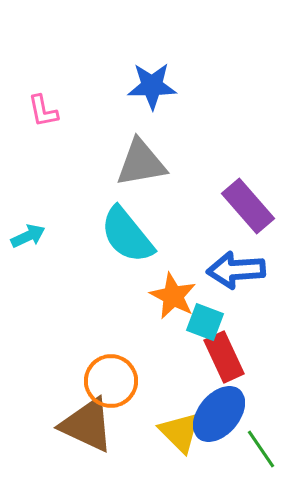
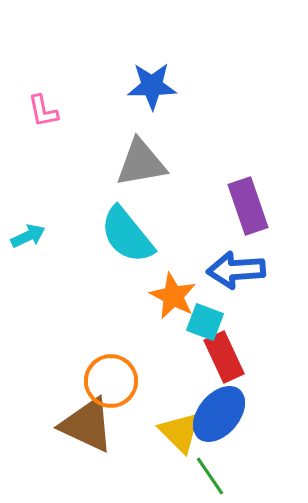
purple rectangle: rotated 22 degrees clockwise
green line: moved 51 px left, 27 px down
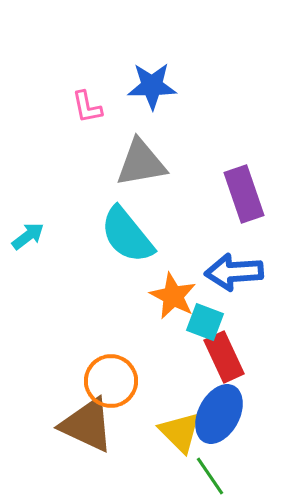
pink L-shape: moved 44 px right, 4 px up
purple rectangle: moved 4 px left, 12 px up
cyan arrow: rotated 12 degrees counterclockwise
blue arrow: moved 2 px left, 2 px down
blue ellipse: rotated 12 degrees counterclockwise
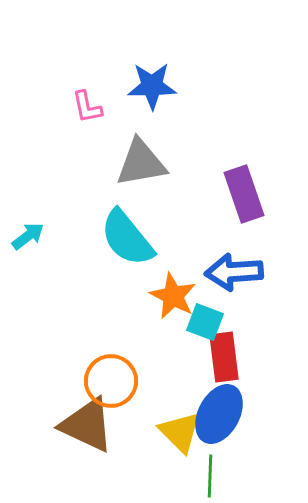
cyan semicircle: moved 3 px down
red rectangle: rotated 18 degrees clockwise
green line: rotated 36 degrees clockwise
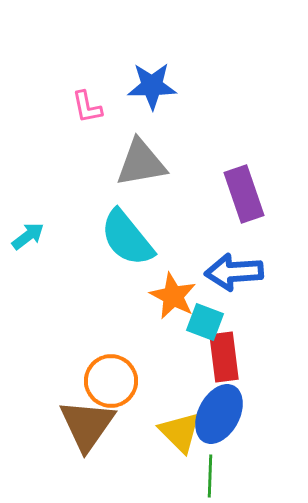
brown triangle: rotated 40 degrees clockwise
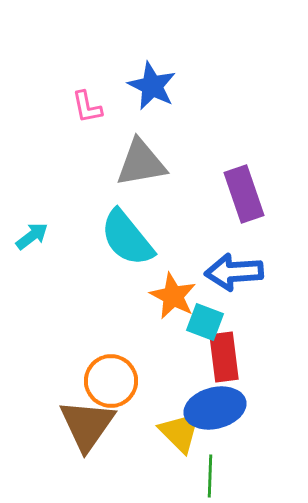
blue star: rotated 27 degrees clockwise
cyan arrow: moved 4 px right
blue ellipse: moved 4 px left, 6 px up; rotated 48 degrees clockwise
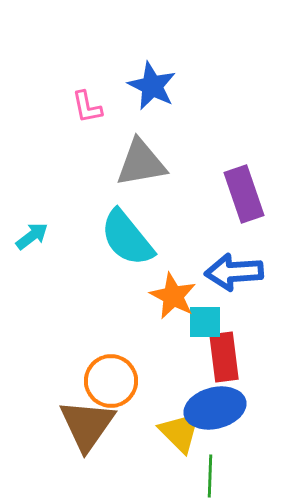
cyan square: rotated 21 degrees counterclockwise
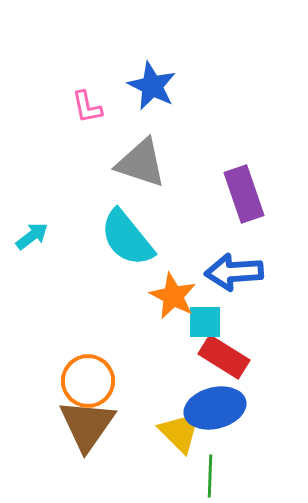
gray triangle: rotated 28 degrees clockwise
red rectangle: rotated 51 degrees counterclockwise
orange circle: moved 23 px left
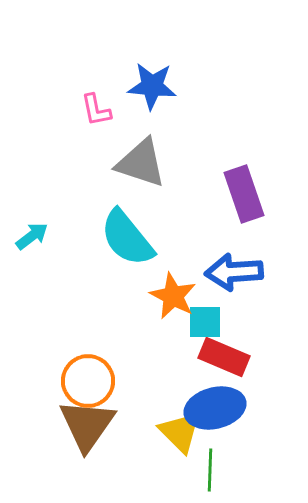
blue star: rotated 21 degrees counterclockwise
pink L-shape: moved 9 px right, 3 px down
red rectangle: rotated 9 degrees counterclockwise
green line: moved 6 px up
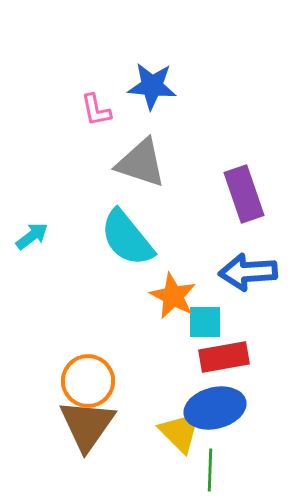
blue arrow: moved 14 px right
red rectangle: rotated 33 degrees counterclockwise
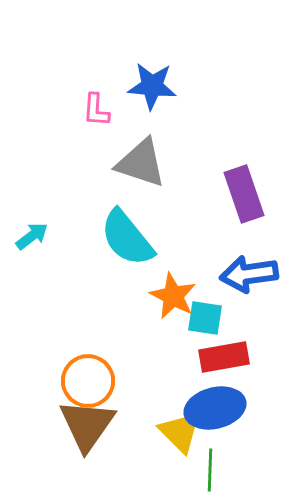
pink L-shape: rotated 15 degrees clockwise
blue arrow: moved 1 px right, 2 px down; rotated 4 degrees counterclockwise
cyan square: moved 4 px up; rotated 9 degrees clockwise
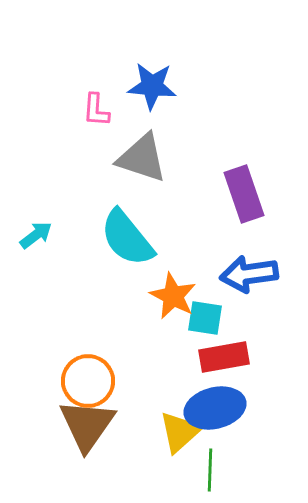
gray triangle: moved 1 px right, 5 px up
cyan arrow: moved 4 px right, 1 px up
yellow triangle: rotated 33 degrees clockwise
